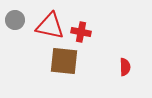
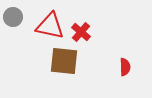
gray circle: moved 2 px left, 3 px up
red cross: rotated 30 degrees clockwise
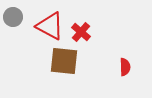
red triangle: rotated 16 degrees clockwise
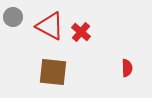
brown square: moved 11 px left, 11 px down
red semicircle: moved 2 px right, 1 px down
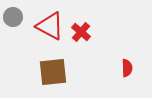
brown square: rotated 12 degrees counterclockwise
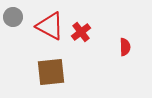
red cross: rotated 12 degrees clockwise
red semicircle: moved 2 px left, 21 px up
brown square: moved 2 px left
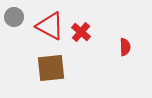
gray circle: moved 1 px right
red cross: rotated 12 degrees counterclockwise
brown square: moved 4 px up
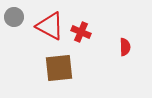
red cross: rotated 18 degrees counterclockwise
brown square: moved 8 px right
